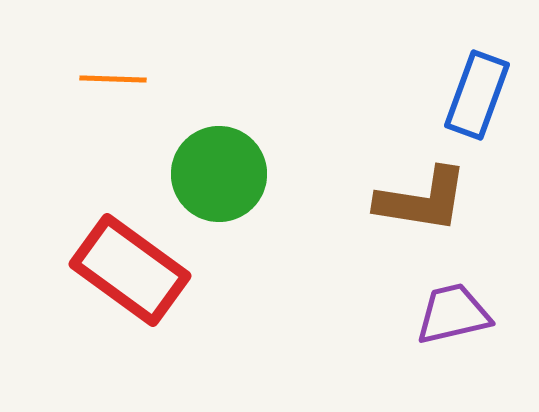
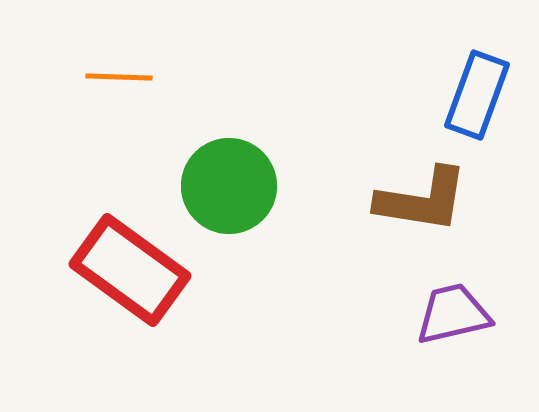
orange line: moved 6 px right, 2 px up
green circle: moved 10 px right, 12 px down
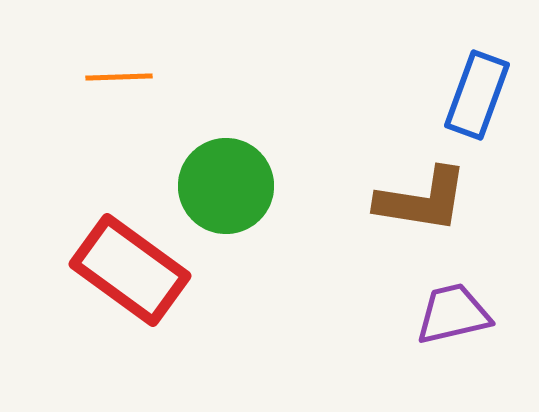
orange line: rotated 4 degrees counterclockwise
green circle: moved 3 px left
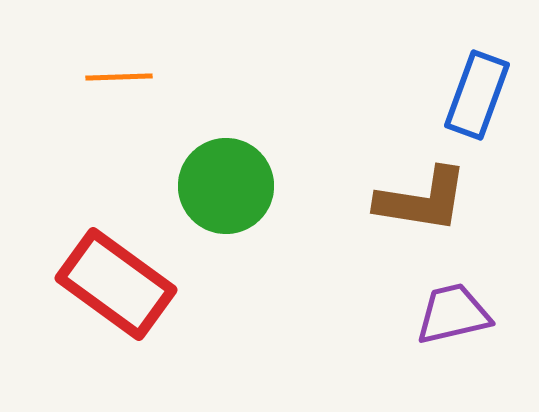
red rectangle: moved 14 px left, 14 px down
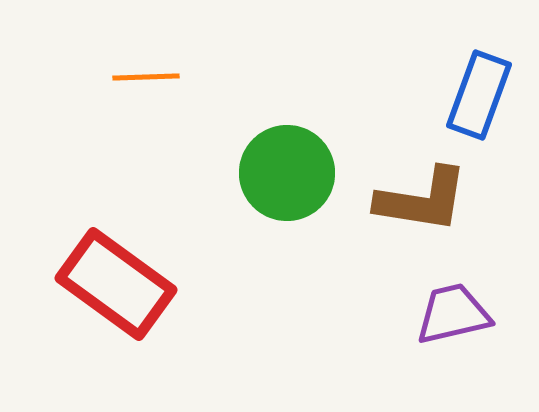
orange line: moved 27 px right
blue rectangle: moved 2 px right
green circle: moved 61 px right, 13 px up
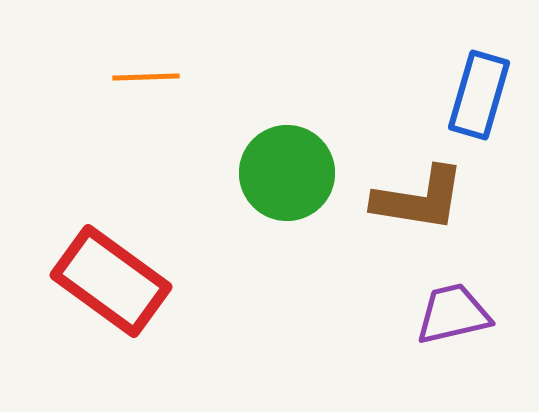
blue rectangle: rotated 4 degrees counterclockwise
brown L-shape: moved 3 px left, 1 px up
red rectangle: moved 5 px left, 3 px up
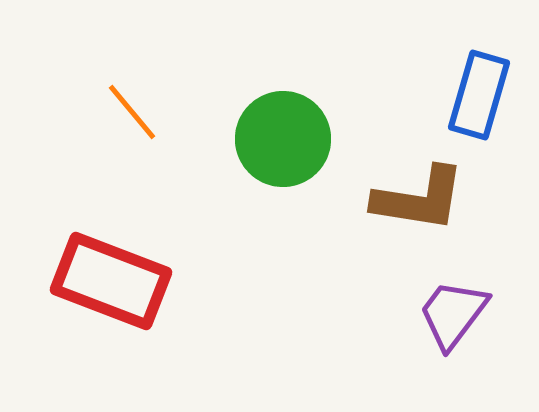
orange line: moved 14 px left, 35 px down; rotated 52 degrees clockwise
green circle: moved 4 px left, 34 px up
red rectangle: rotated 15 degrees counterclockwise
purple trapezoid: rotated 40 degrees counterclockwise
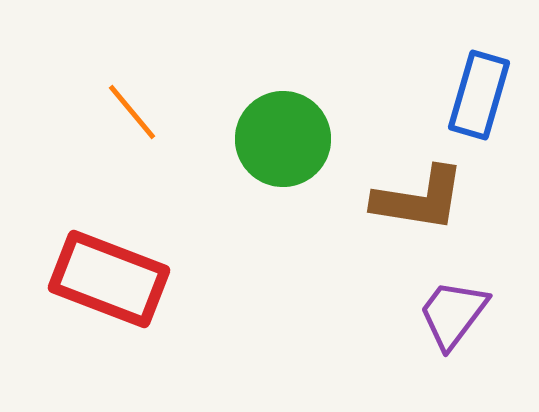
red rectangle: moved 2 px left, 2 px up
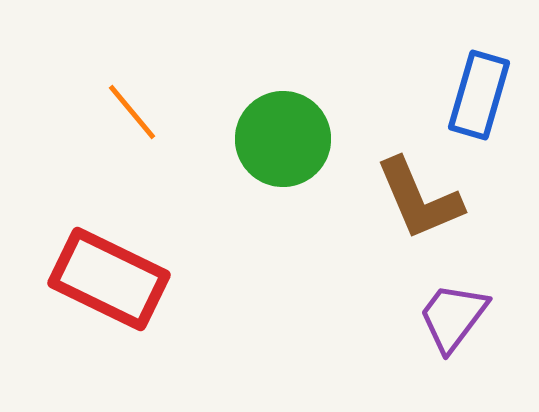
brown L-shape: rotated 58 degrees clockwise
red rectangle: rotated 5 degrees clockwise
purple trapezoid: moved 3 px down
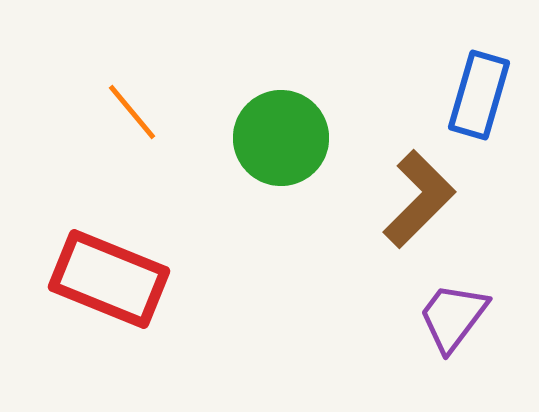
green circle: moved 2 px left, 1 px up
brown L-shape: rotated 112 degrees counterclockwise
red rectangle: rotated 4 degrees counterclockwise
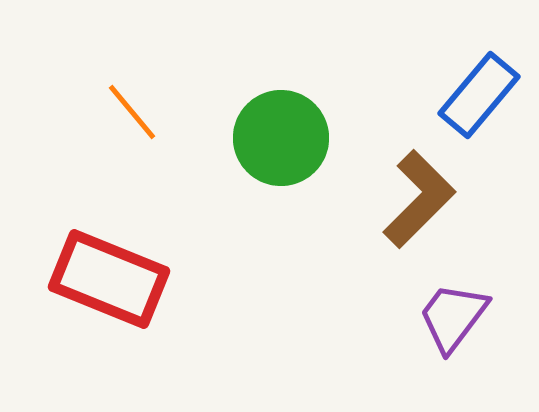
blue rectangle: rotated 24 degrees clockwise
